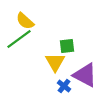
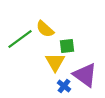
yellow semicircle: moved 20 px right, 8 px down
green line: moved 1 px right
purple triangle: rotated 8 degrees clockwise
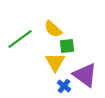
yellow semicircle: moved 8 px right
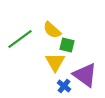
yellow semicircle: moved 1 px left, 1 px down
green square: moved 1 px up; rotated 21 degrees clockwise
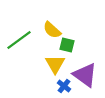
green line: moved 1 px left, 1 px down
yellow triangle: moved 2 px down
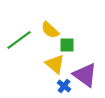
yellow semicircle: moved 2 px left
green square: rotated 14 degrees counterclockwise
yellow triangle: rotated 20 degrees counterclockwise
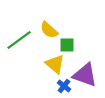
yellow semicircle: moved 1 px left
purple triangle: rotated 16 degrees counterclockwise
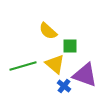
yellow semicircle: moved 1 px left, 1 px down
green line: moved 4 px right, 26 px down; rotated 20 degrees clockwise
green square: moved 3 px right, 1 px down
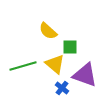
green square: moved 1 px down
blue cross: moved 2 px left, 2 px down
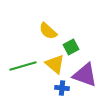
green square: moved 1 px right; rotated 28 degrees counterclockwise
blue cross: rotated 32 degrees counterclockwise
